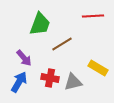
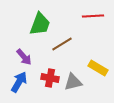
purple arrow: moved 1 px up
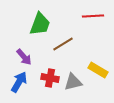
brown line: moved 1 px right
yellow rectangle: moved 2 px down
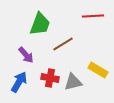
purple arrow: moved 2 px right, 2 px up
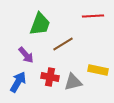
yellow rectangle: rotated 18 degrees counterclockwise
red cross: moved 1 px up
blue arrow: moved 1 px left
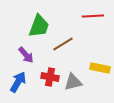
green trapezoid: moved 1 px left, 2 px down
yellow rectangle: moved 2 px right, 2 px up
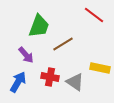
red line: moved 1 px right, 1 px up; rotated 40 degrees clockwise
gray triangle: moved 2 px right; rotated 48 degrees clockwise
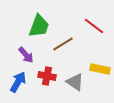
red line: moved 11 px down
yellow rectangle: moved 1 px down
red cross: moved 3 px left, 1 px up
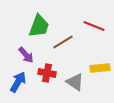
red line: rotated 15 degrees counterclockwise
brown line: moved 2 px up
yellow rectangle: moved 1 px up; rotated 18 degrees counterclockwise
red cross: moved 3 px up
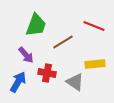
green trapezoid: moved 3 px left, 1 px up
yellow rectangle: moved 5 px left, 4 px up
